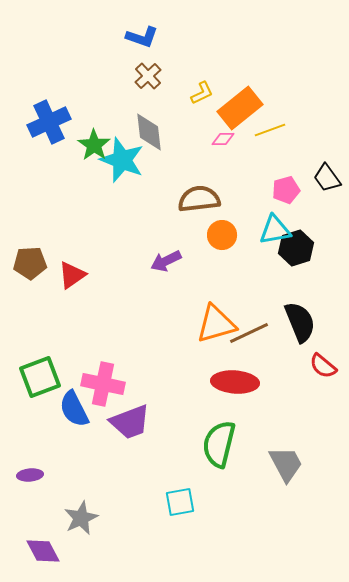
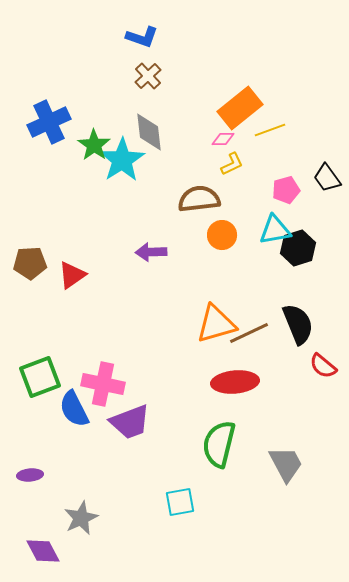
yellow L-shape: moved 30 px right, 71 px down
cyan star: rotated 18 degrees clockwise
black hexagon: moved 2 px right
purple arrow: moved 15 px left, 9 px up; rotated 24 degrees clockwise
black semicircle: moved 2 px left, 2 px down
red ellipse: rotated 9 degrees counterclockwise
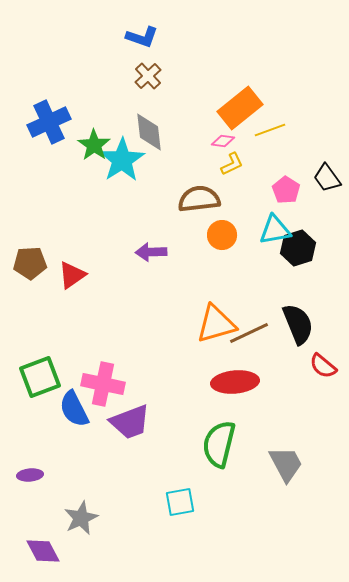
pink diamond: moved 2 px down; rotated 10 degrees clockwise
pink pentagon: rotated 24 degrees counterclockwise
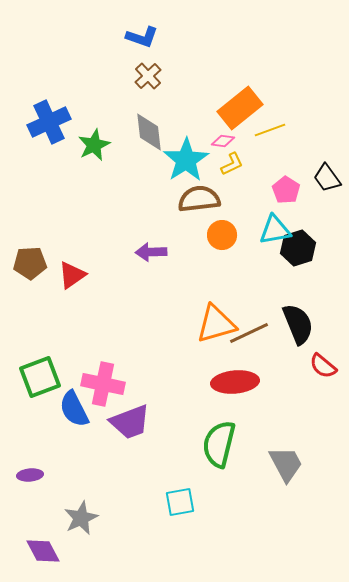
green star: rotated 12 degrees clockwise
cyan star: moved 64 px right
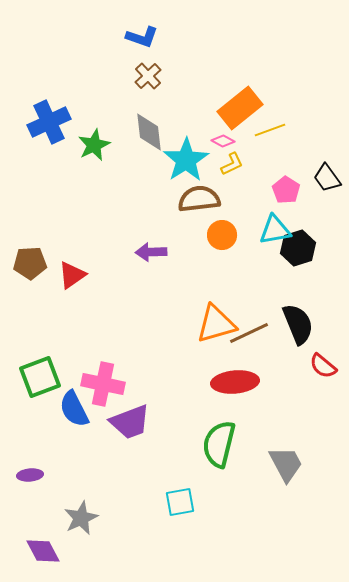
pink diamond: rotated 20 degrees clockwise
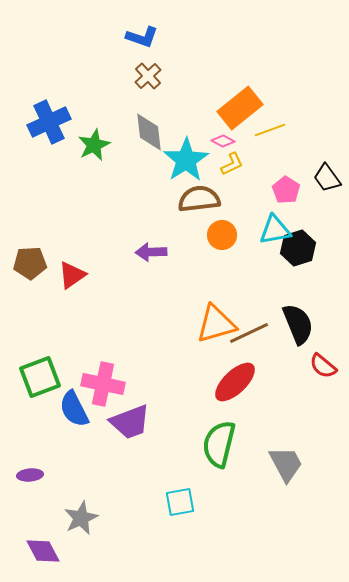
red ellipse: rotated 39 degrees counterclockwise
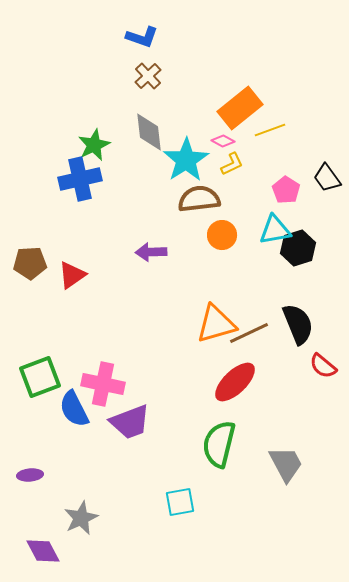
blue cross: moved 31 px right, 57 px down; rotated 12 degrees clockwise
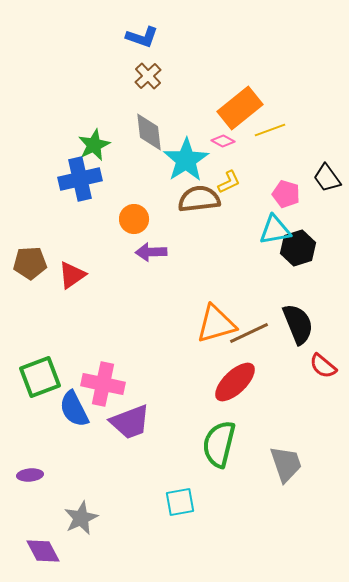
yellow L-shape: moved 3 px left, 18 px down
pink pentagon: moved 4 px down; rotated 16 degrees counterclockwise
orange circle: moved 88 px left, 16 px up
gray trapezoid: rotated 9 degrees clockwise
